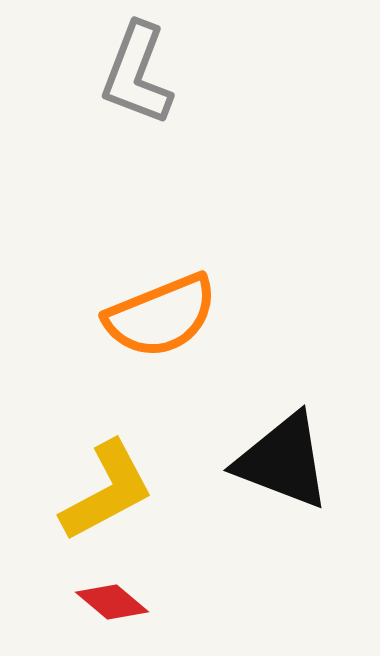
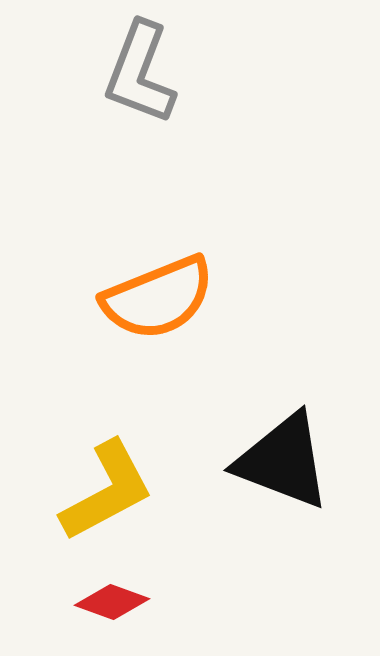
gray L-shape: moved 3 px right, 1 px up
orange semicircle: moved 3 px left, 18 px up
red diamond: rotated 20 degrees counterclockwise
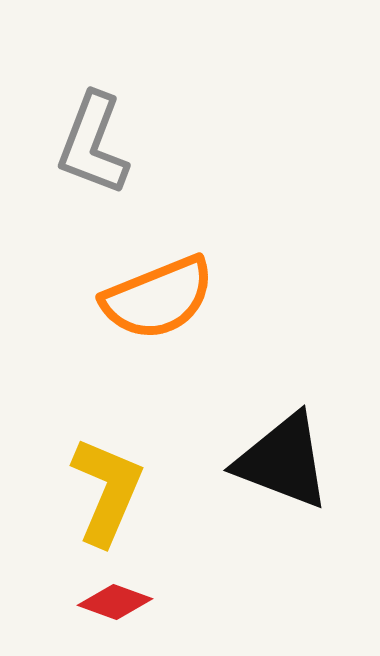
gray L-shape: moved 47 px left, 71 px down
yellow L-shape: rotated 39 degrees counterclockwise
red diamond: moved 3 px right
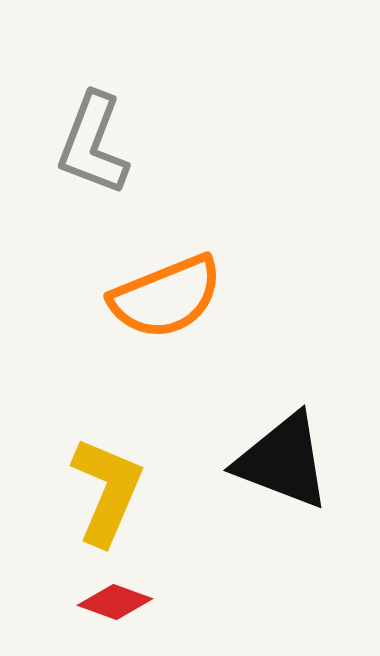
orange semicircle: moved 8 px right, 1 px up
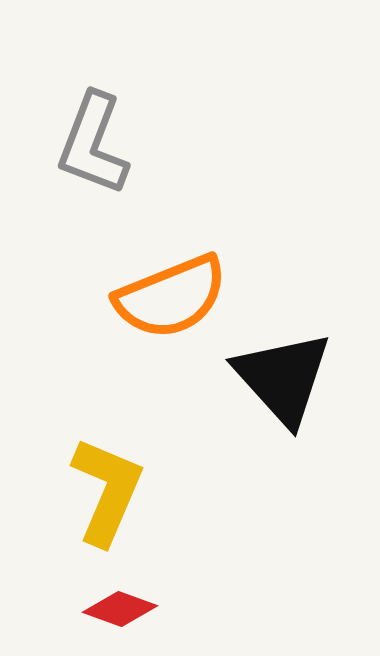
orange semicircle: moved 5 px right
black triangle: moved 83 px up; rotated 27 degrees clockwise
red diamond: moved 5 px right, 7 px down
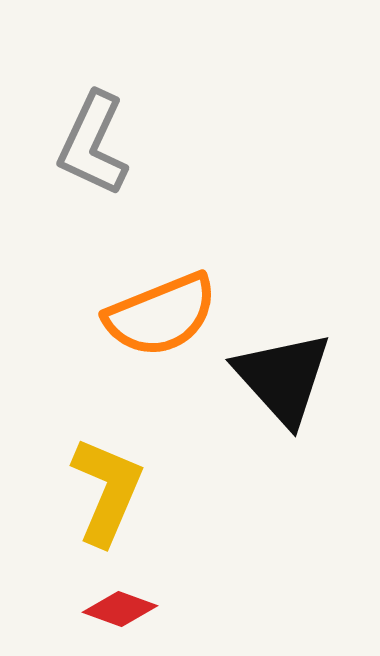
gray L-shape: rotated 4 degrees clockwise
orange semicircle: moved 10 px left, 18 px down
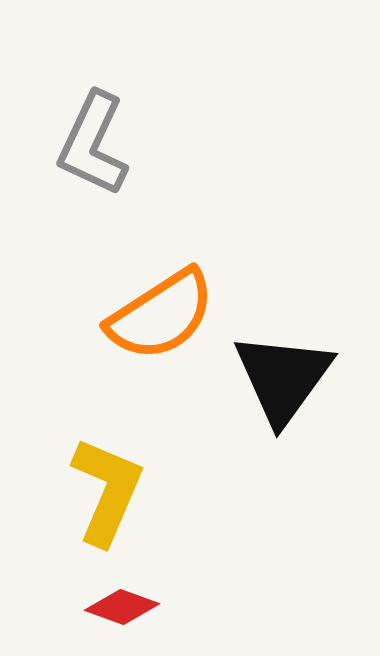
orange semicircle: rotated 11 degrees counterclockwise
black triangle: rotated 18 degrees clockwise
red diamond: moved 2 px right, 2 px up
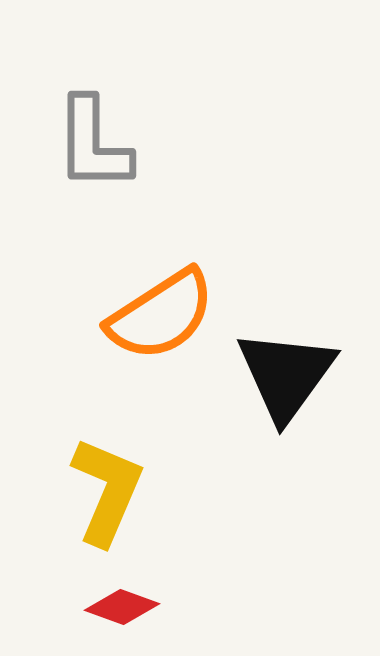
gray L-shape: rotated 25 degrees counterclockwise
black triangle: moved 3 px right, 3 px up
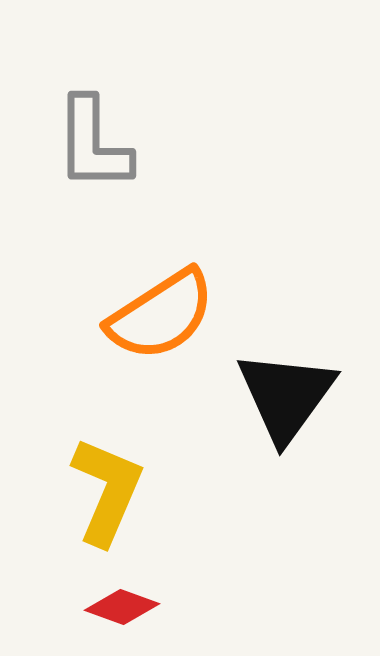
black triangle: moved 21 px down
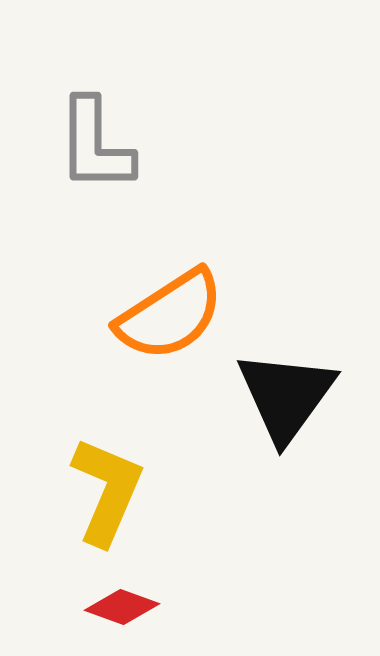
gray L-shape: moved 2 px right, 1 px down
orange semicircle: moved 9 px right
